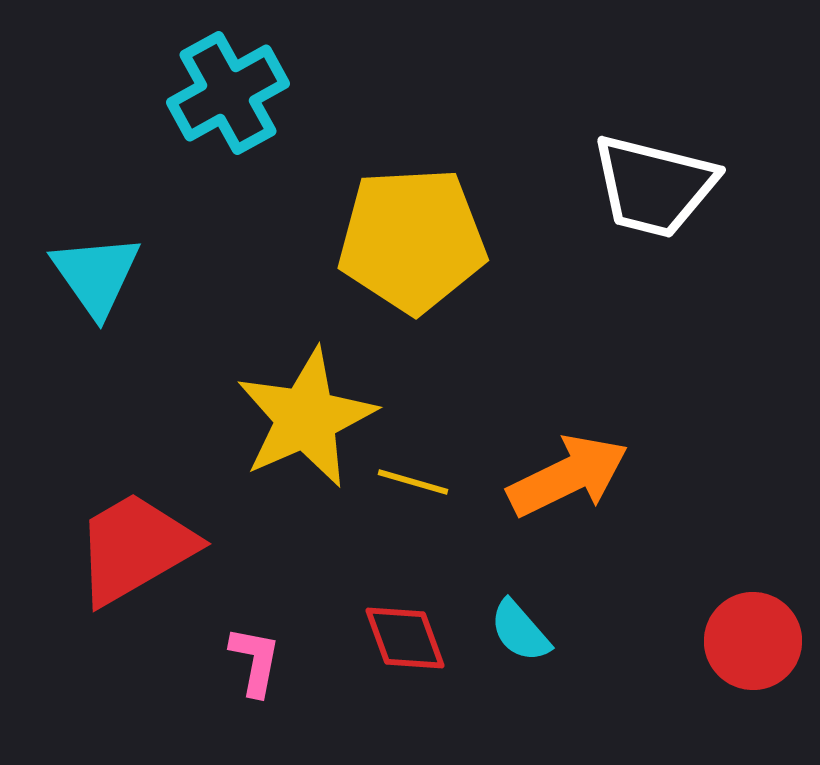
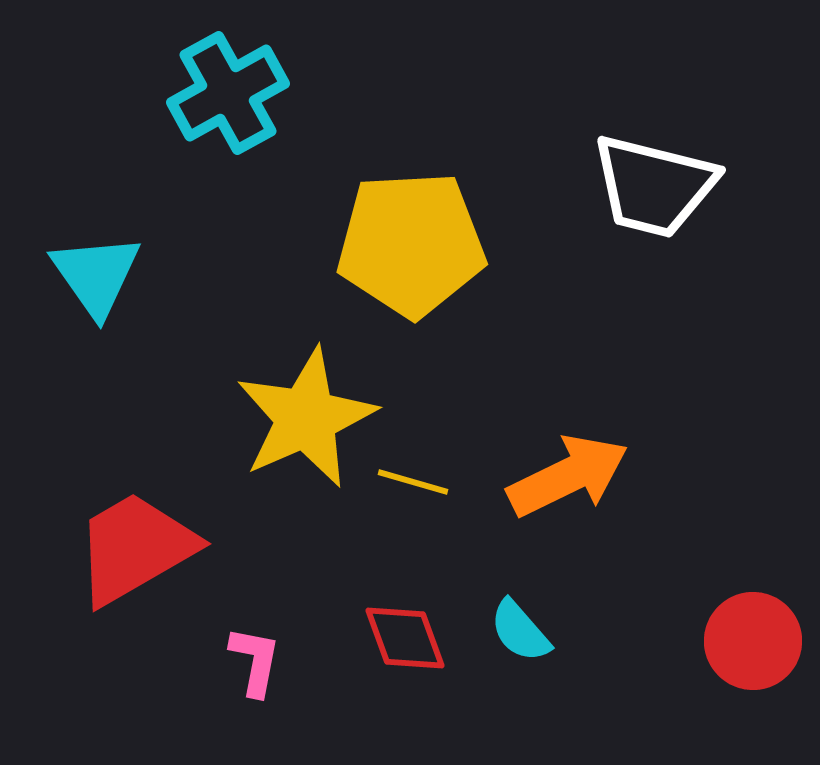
yellow pentagon: moved 1 px left, 4 px down
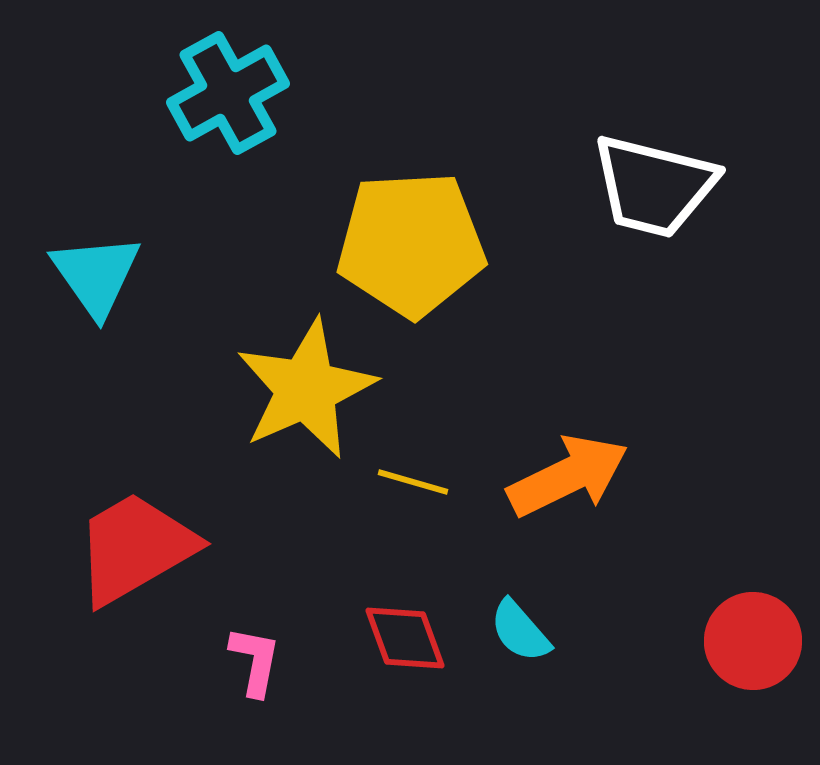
yellow star: moved 29 px up
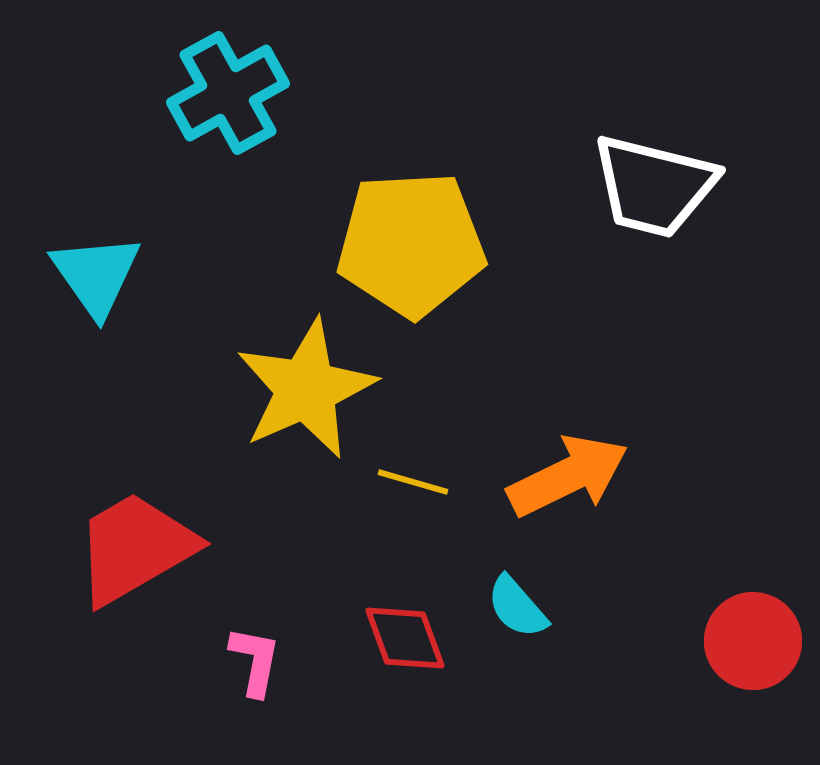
cyan semicircle: moved 3 px left, 24 px up
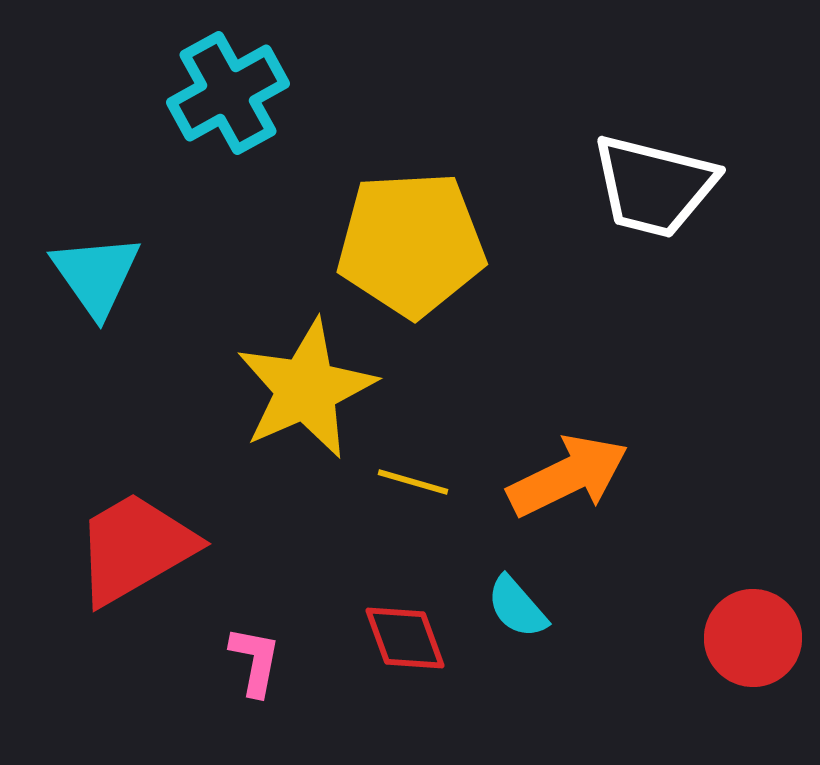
red circle: moved 3 px up
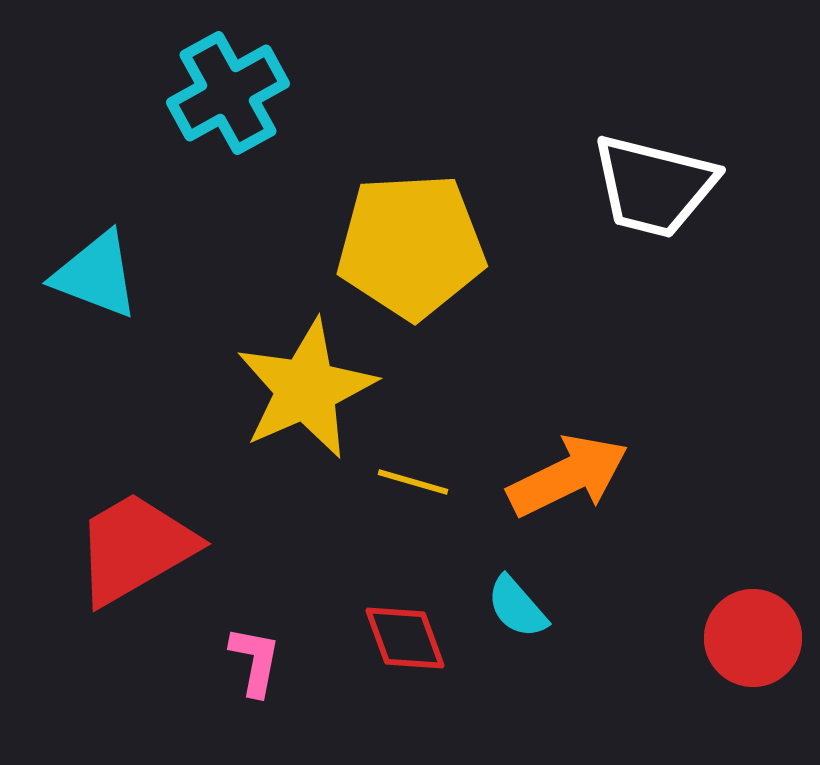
yellow pentagon: moved 2 px down
cyan triangle: rotated 34 degrees counterclockwise
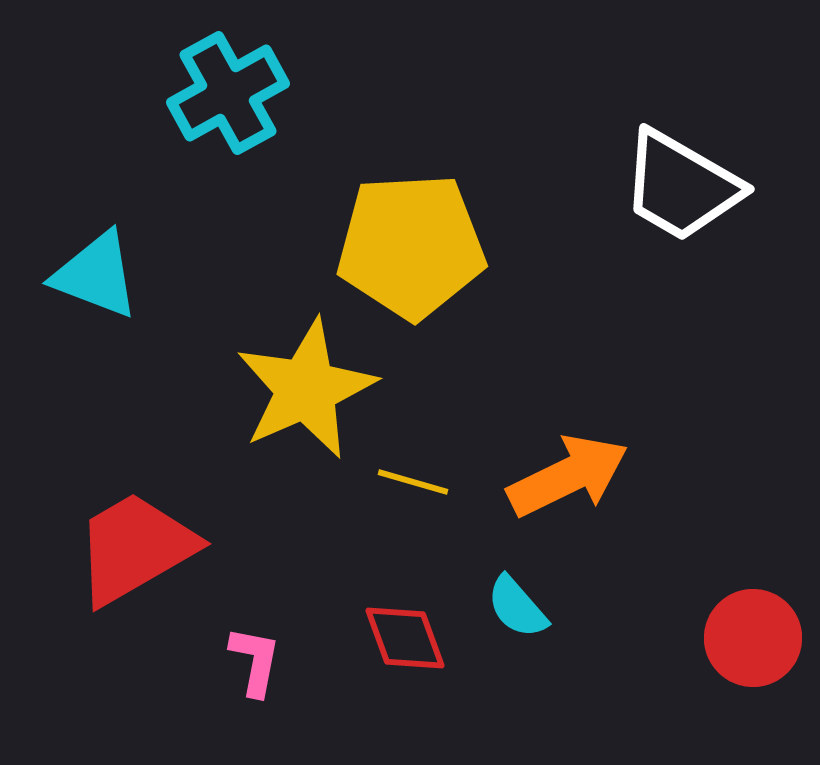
white trapezoid: moved 27 px right; rotated 16 degrees clockwise
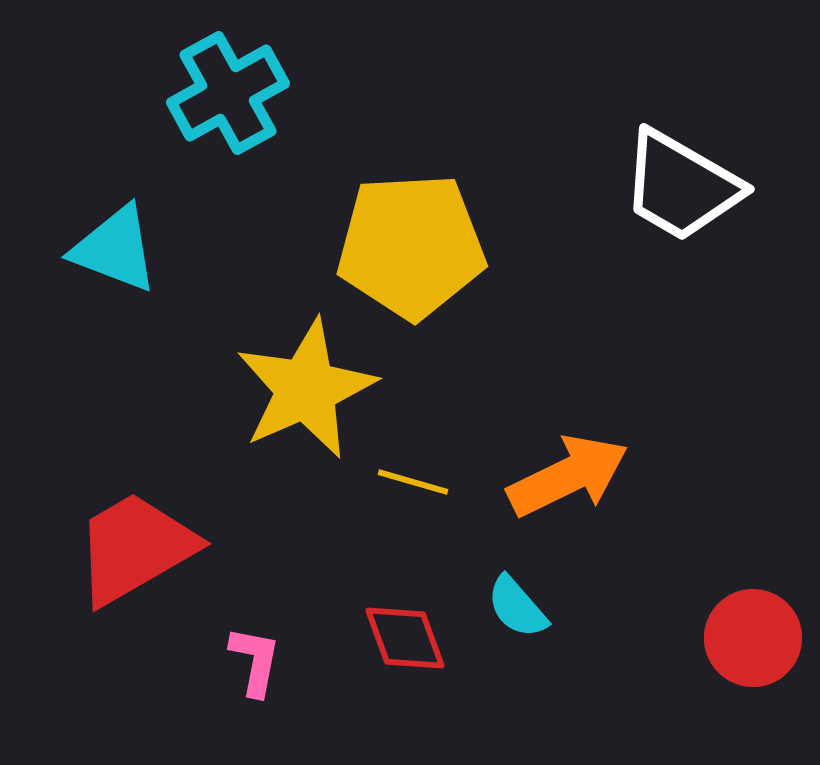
cyan triangle: moved 19 px right, 26 px up
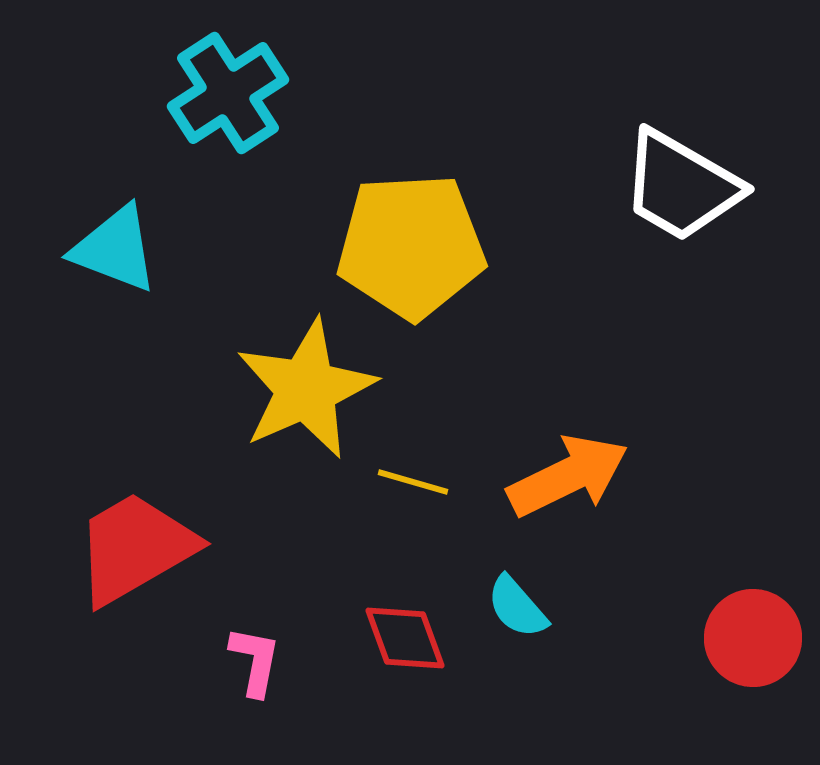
cyan cross: rotated 4 degrees counterclockwise
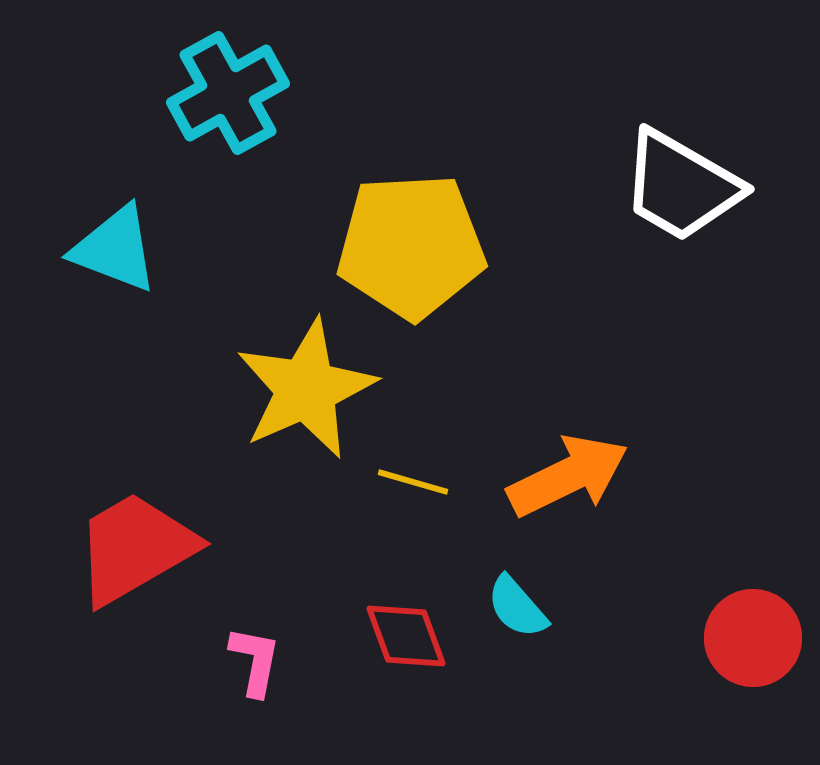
cyan cross: rotated 4 degrees clockwise
red diamond: moved 1 px right, 2 px up
